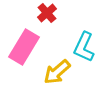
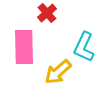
pink rectangle: rotated 32 degrees counterclockwise
yellow arrow: moved 1 px right
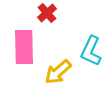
cyan L-shape: moved 7 px right, 4 px down
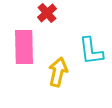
cyan L-shape: rotated 32 degrees counterclockwise
yellow arrow: rotated 144 degrees clockwise
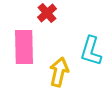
cyan L-shape: rotated 24 degrees clockwise
yellow arrow: moved 1 px right
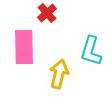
yellow arrow: moved 2 px down
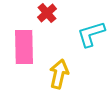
cyan L-shape: moved 17 px up; rotated 56 degrees clockwise
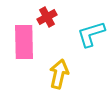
red cross: moved 4 px down; rotated 12 degrees clockwise
pink rectangle: moved 5 px up
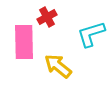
yellow arrow: moved 1 px left, 8 px up; rotated 64 degrees counterclockwise
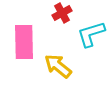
red cross: moved 15 px right, 4 px up
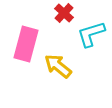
red cross: moved 2 px right; rotated 18 degrees counterclockwise
pink rectangle: moved 2 px right, 2 px down; rotated 16 degrees clockwise
